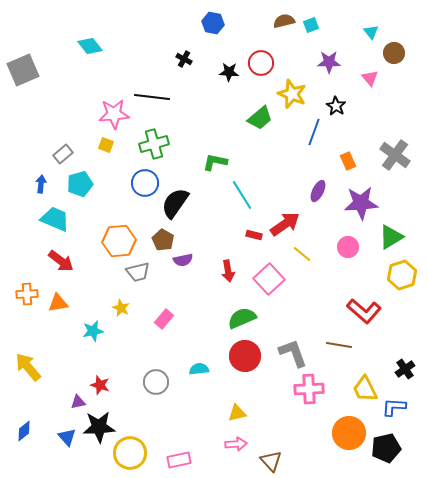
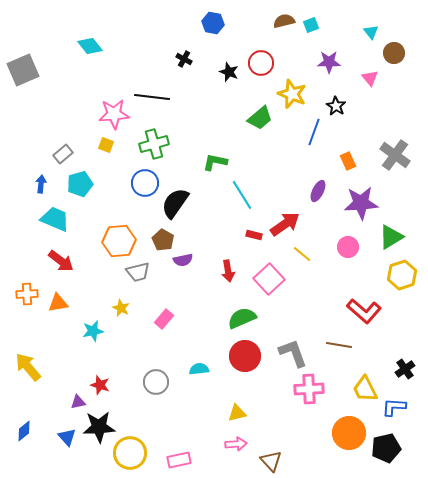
black star at (229, 72): rotated 18 degrees clockwise
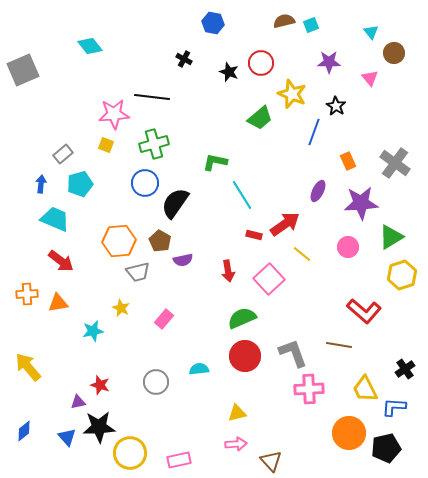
gray cross at (395, 155): moved 8 px down
brown pentagon at (163, 240): moved 3 px left, 1 px down
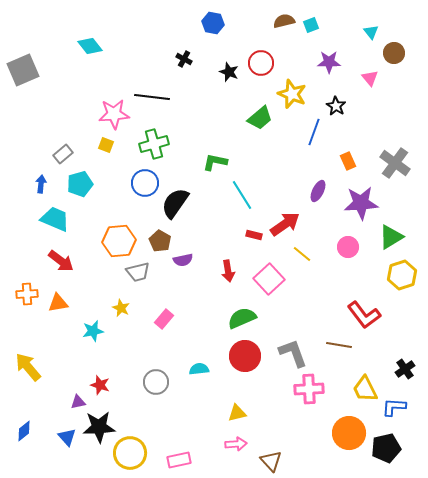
red L-shape at (364, 311): moved 4 px down; rotated 12 degrees clockwise
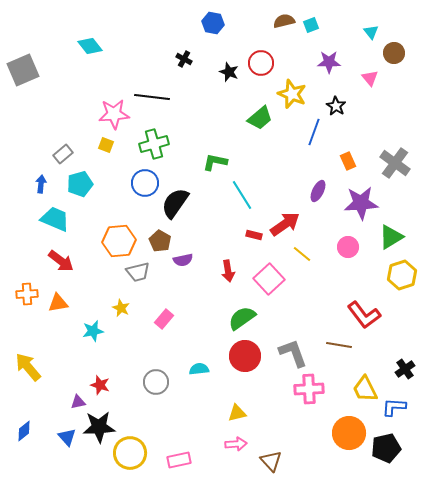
green semicircle at (242, 318): rotated 12 degrees counterclockwise
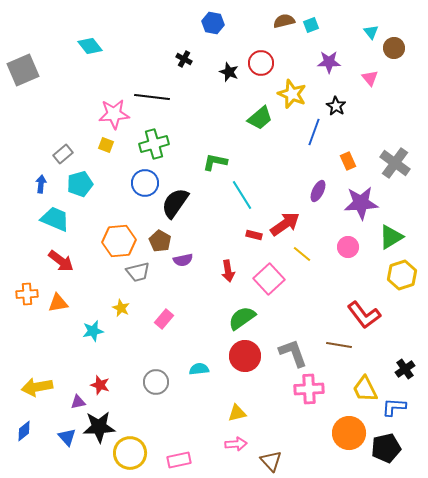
brown circle at (394, 53): moved 5 px up
yellow arrow at (28, 367): moved 9 px right, 20 px down; rotated 60 degrees counterclockwise
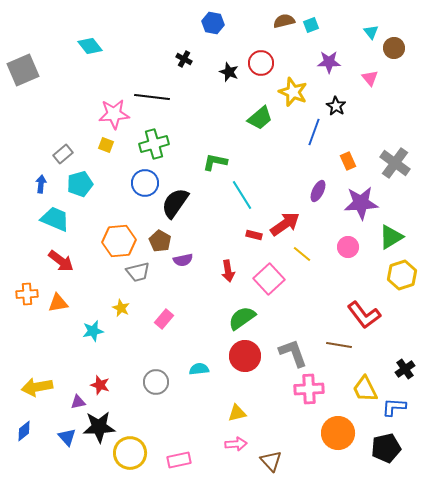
yellow star at (292, 94): moved 1 px right, 2 px up
orange circle at (349, 433): moved 11 px left
